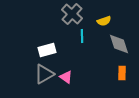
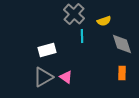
gray cross: moved 2 px right
gray diamond: moved 3 px right
gray triangle: moved 1 px left, 3 px down
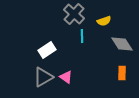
gray diamond: rotated 15 degrees counterclockwise
white rectangle: rotated 18 degrees counterclockwise
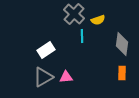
yellow semicircle: moved 6 px left, 1 px up
gray diamond: rotated 40 degrees clockwise
white rectangle: moved 1 px left
pink triangle: rotated 40 degrees counterclockwise
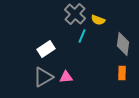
gray cross: moved 1 px right
yellow semicircle: rotated 40 degrees clockwise
cyan line: rotated 24 degrees clockwise
gray diamond: moved 1 px right
white rectangle: moved 1 px up
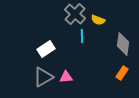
cyan line: rotated 24 degrees counterclockwise
orange rectangle: rotated 32 degrees clockwise
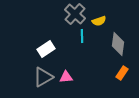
yellow semicircle: moved 1 px right, 1 px down; rotated 40 degrees counterclockwise
gray diamond: moved 5 px left
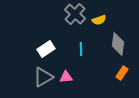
yellow semicircle: moved 1 px up
cyan line: moved 1 px left, 13 px down
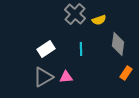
orange rectangle: moved 4 px right
